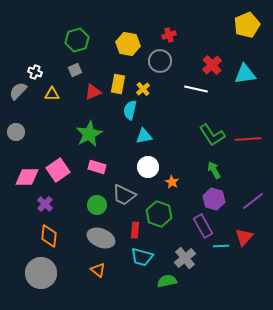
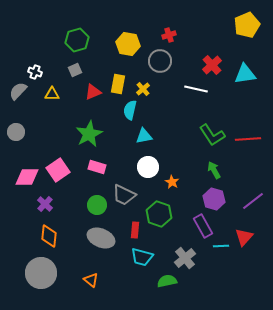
orange triangle at (98, 270): moved 7 px left, 10 px down
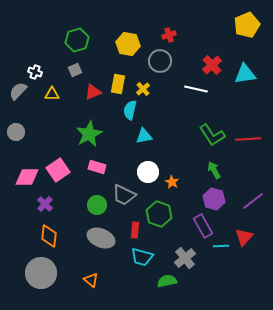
white circle at (148, 167): moved 5 px down
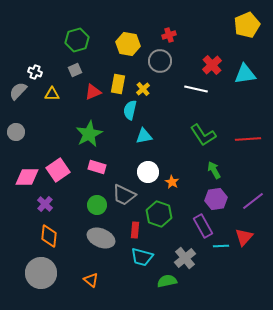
green L-shape at (212, 135): moved 9 px left
purple hexagon at (214, 199): moved 2 px right; rotated 25 degrees counterclockwise
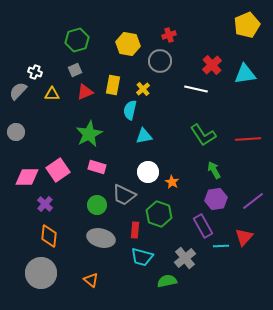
yellow rectangle at (118, 84): moved 5 px left, 1 px down
red triangle at (93, 92): moved 8 px left
gray ellipse at (101, 238): rotated 8 degrees counterclockwise
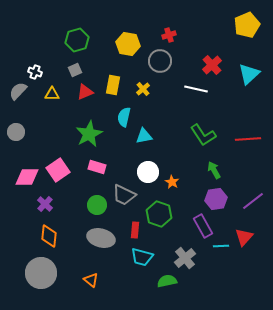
cyan triangle at (245, 74): moved 4 px right; rotated 35 degrees counterclockwise
cyan semicircle at (130, 110): moved 6 px left, 7 px down
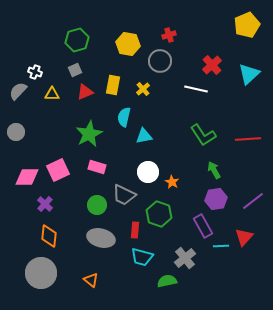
pink square at (58, 170): rotated 10 degrees clockwise
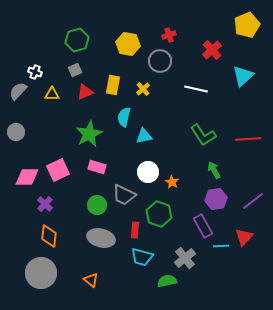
red cross at (212, 65): moved 15 px up
cyan triangle at (249, 74): moved 6 px left, 2 px down
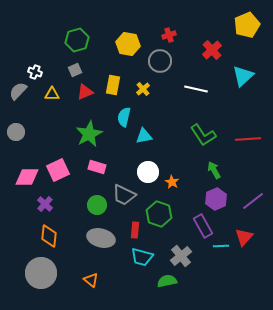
purple hexagon at (216, 199): rotated 15 degrees counterclockwise
gray cross at (185, 258): moved 4 px left, 2 px up
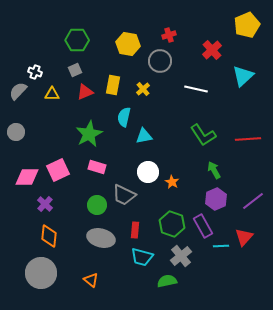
green hexagon at (77, 40): rotated 15 degrees clockwise
green hexagon at (159, 214): moved 13 px right, 10 px down
